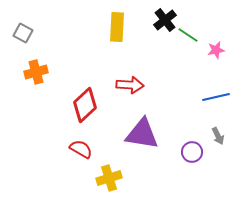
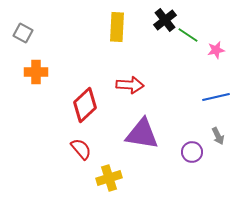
orange cross: rotated 15 degrees clockwise
red semicircle: rotated 20 degrees clockwise
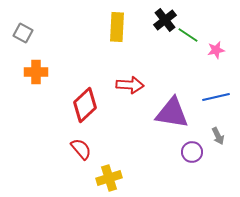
purple triangle: moved 30 px right, 21 px up
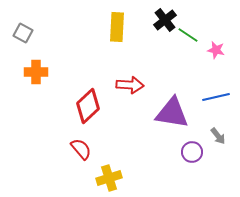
pink star: rotated 24 degrees clockwise
red diamond: moved 3 px right, 1 px down
gray arrow: rotated 12 degrees counterclockwise
